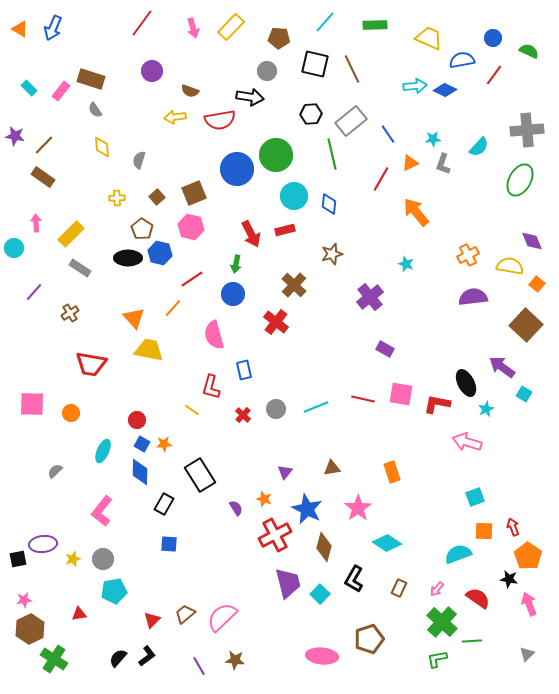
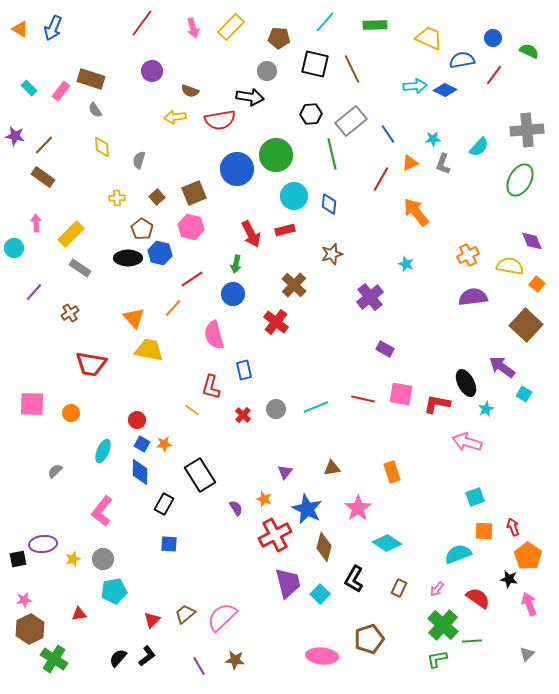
green cross at (442, 622): moved 1 px right, 3 px down
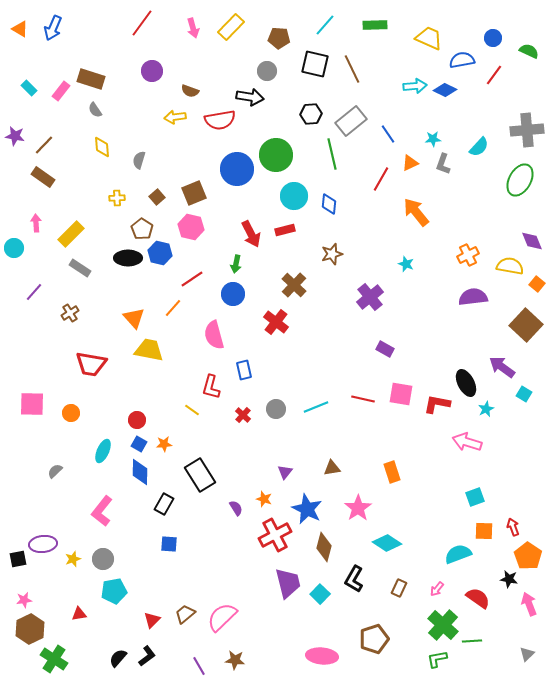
cyan line at (325, 22): moved 3 px down
blue square at (142, 444): moved 3 px left
brown pentagon at (369, 639): moved 5 px right
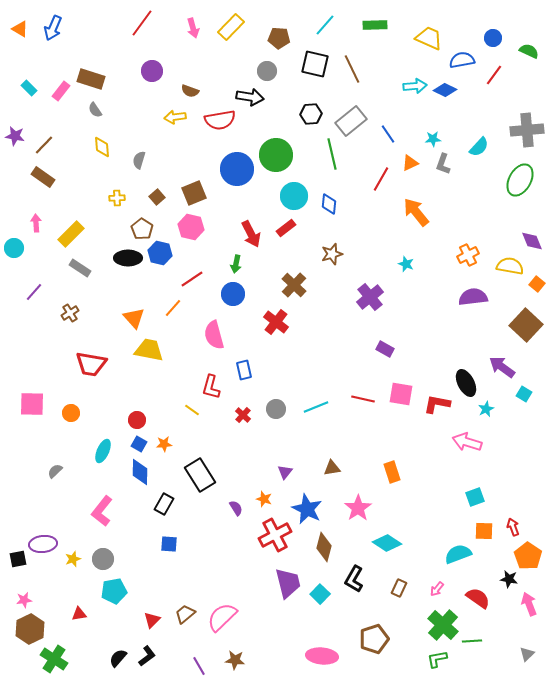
red rectangle at (285, 230): moved 1 px right, 2 px up; rotated 24 degrees counterclockwise
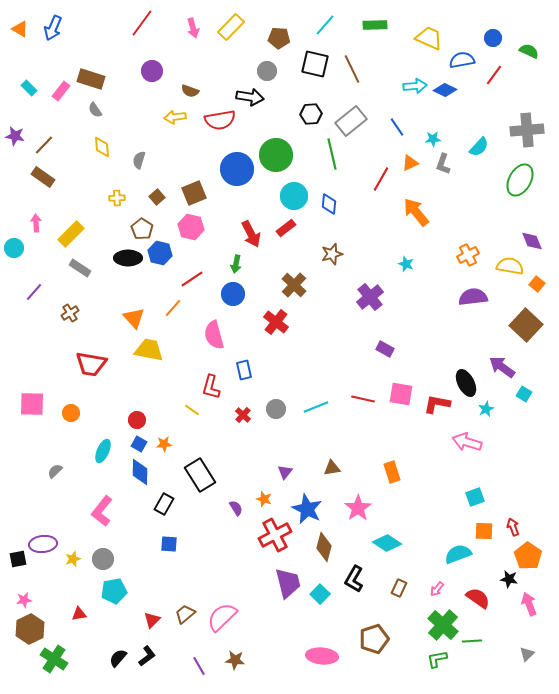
blue line at (388, 134): moved 9 px right, 7 px up
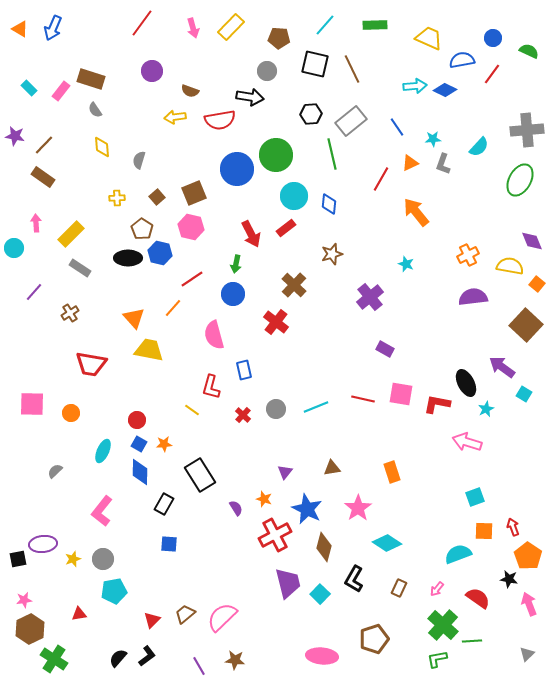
red line at (494, 75): moved 2 px left, 1 px up
